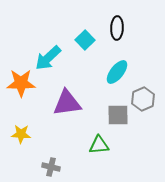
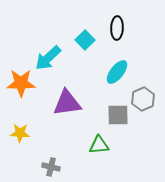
yellow star: moved 1 px left, 1 px up
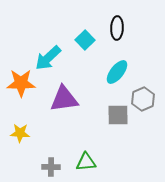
purple triangle: moved 3 px left, 4 px up
green triangle: moved 13 px left, 17 px down
gray cross: rotated 12 degrees counterclockwise
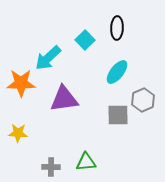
gray hexagon: moved 1 px down
yellow star: moved 2 px left
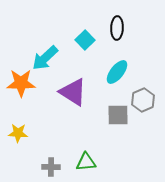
cyan arrow: moved 3 px left
purple triangle: moved 9 px right, 7 px up; rotated 40 degrees clockwise
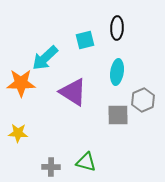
cyan square: rotated 30 degrees clockwise
cyan ellipse: rotated 30 degrees counterclockwise
green triangle: rotated 20 degrees clockwise
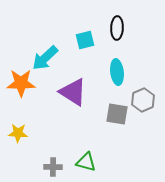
cyan ellipse: rotated 15 degrees counterclockwise
gray square: moved 1 px left, 1 px up; rotated 10 degrees clockwise
gray cross: moved 2 px right
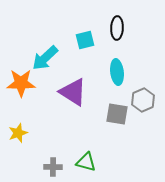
yellow star: rotated 24 degrees counterclockwise
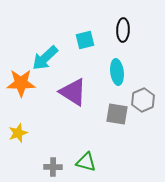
black ellipse: moved 6 px right, 2 px down
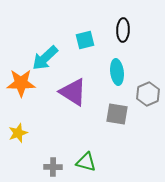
gray hexagon: moved 5 px right, 6 px up
